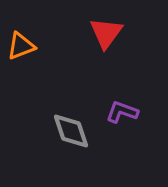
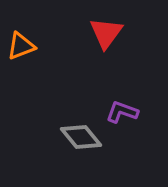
gray diamond: moved 10 px right, 6 px down; rotated 21 degrees counterclockwise
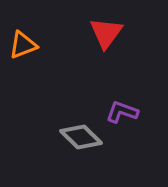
orange triangle: moved 2 px right, 1 px up
gray diamond: rotated 6 degrees counterclockwise
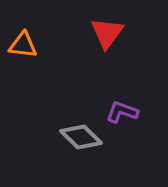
red triangle: moved 1 px right
orange triangle: rotated 28 degrees clockwise
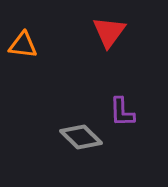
red triangle: moved 2 px right, 1 px up
purple L-shape: rotated 112 degrees counterclockwise
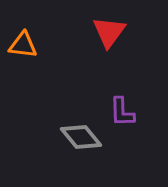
gray diamond: rotated 6 degrees clockwise
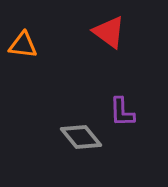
red triangle: rotated 30 degrees counterclockwise
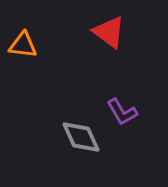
purple L-shape: rotated 28 degrees counterclockwise
gray diamond: rotated 15 degrees clockwise
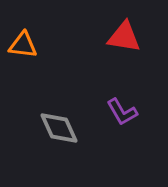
red triangle: moved 15 px right, 5 px down; rotated 27 degrees counterclockwise
gray diamond: moved 22 px left, 9 px up
